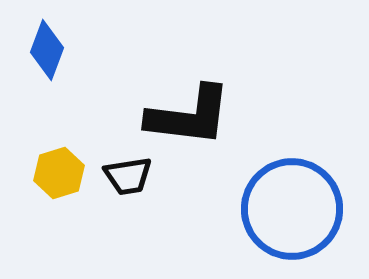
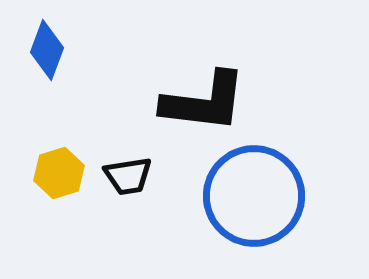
black L-shape: moved 15 px right, 14 px up
blue circle: moved 38 px left, 13 px up
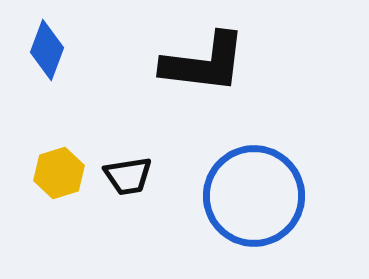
black L-shape: moved 39 px up
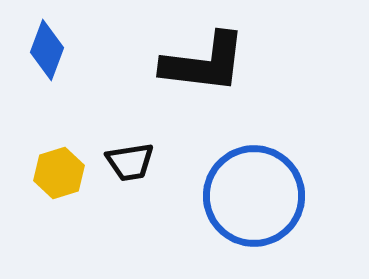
black trapezoid: moved 2 px right, 14 px up
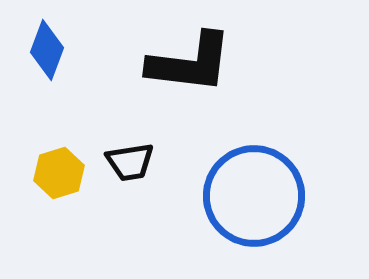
black L-shape: moved 14 px left
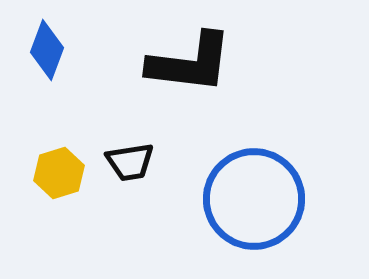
blue circle: moved 3 px down
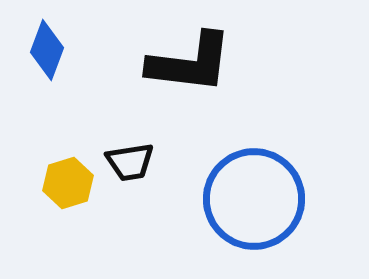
yellow hexagon: moved 9 px right, 10 px down
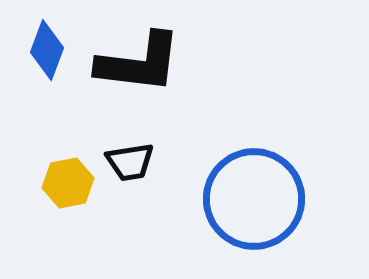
black L-shape: moved 51 px left
yellow hexagon: rotated 6 degrees clockwise
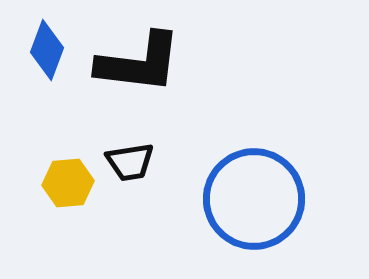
yellow hexagon: rotated 6 degrees clockwise
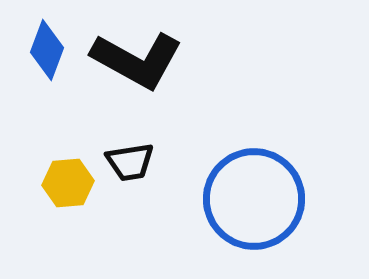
black L-shape: moved 2 px left, 3 px up; rotated 22 degrees clockwise
